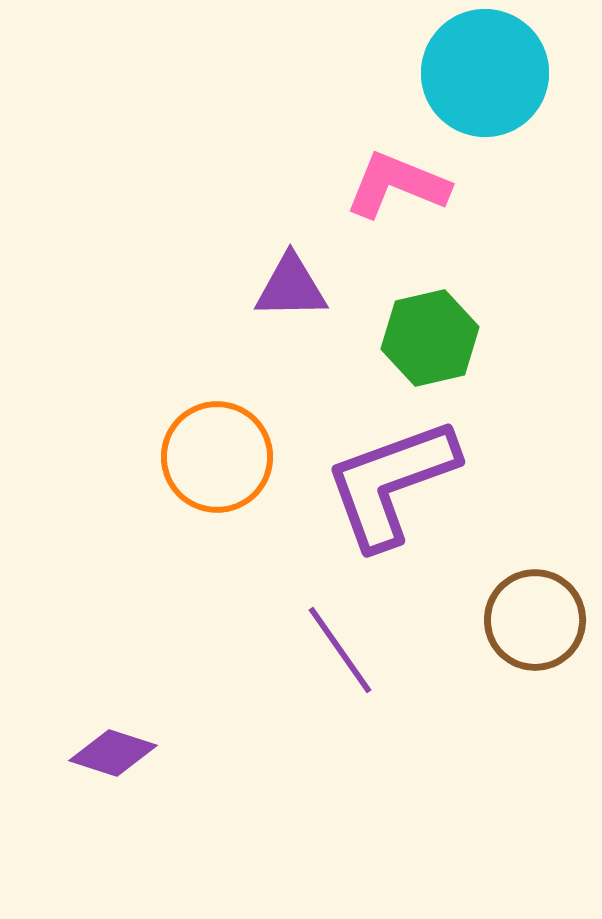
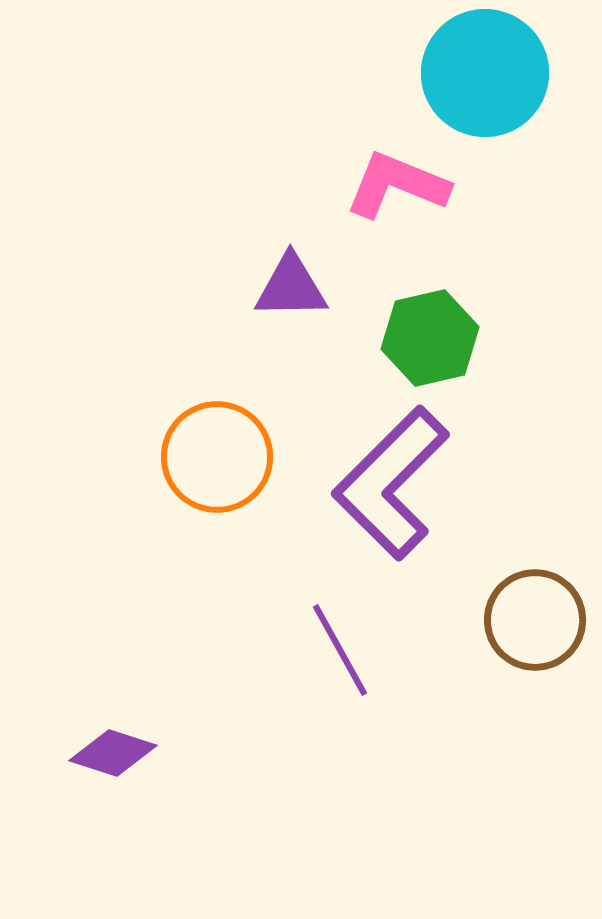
purple L-shape: rotated 25 degrees counterclockwise
purple line: rotated 6 degrees clockwise
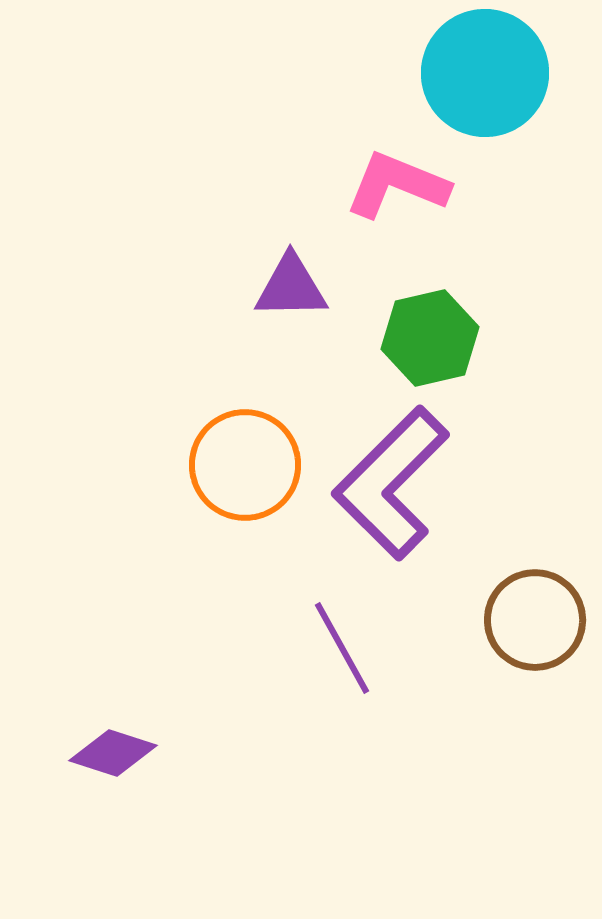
orange circle: moved 28 px right, 8 px down
purple line: moved 2 px right, 2 px up
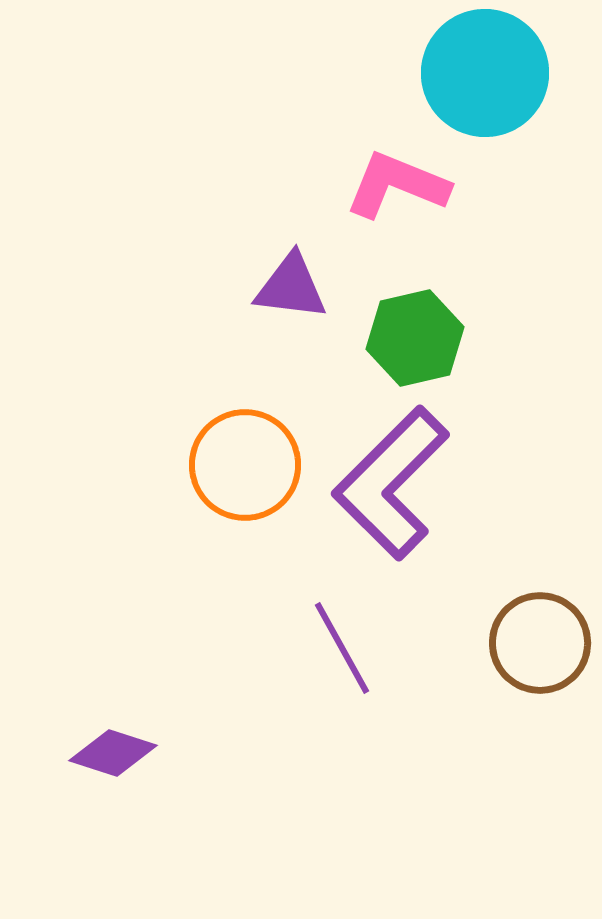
purple triangle: rotated 8 degrees clockwise
green hexagon: moved 15 px left
brown circle: moved 5 px right, 23 px down
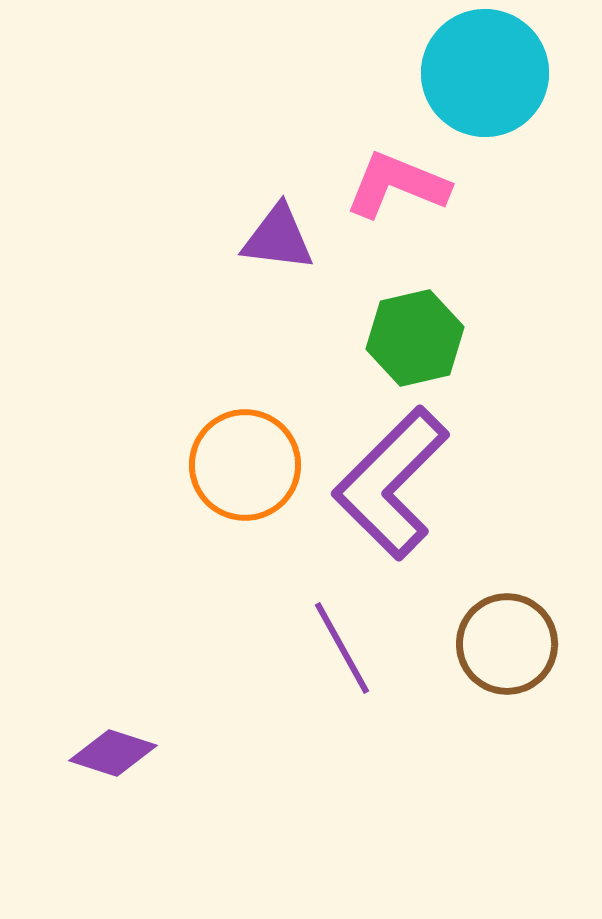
purple triangle: moved 13 px left, 49 px up
brown circle: moved 33 px left, 1 px down
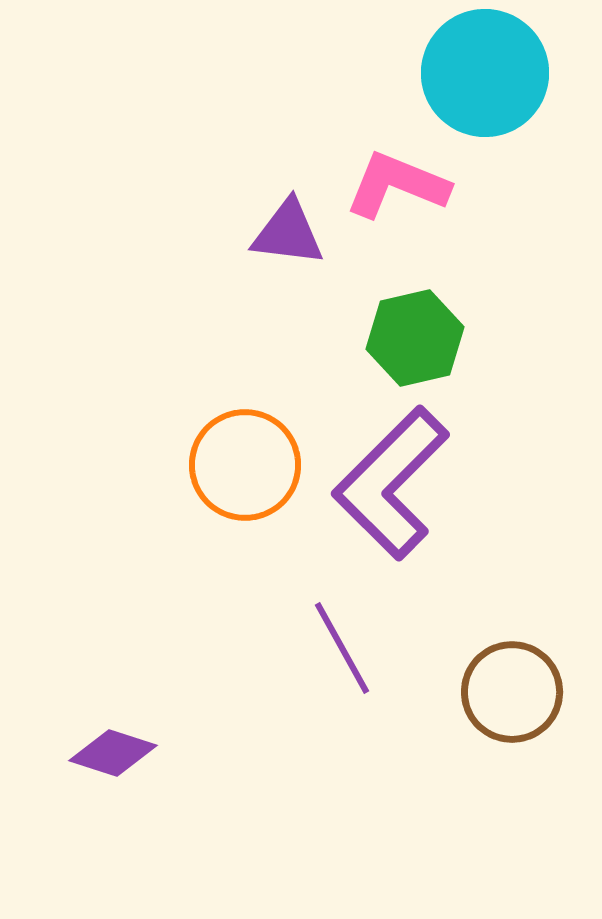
purple triangle: moved 10 px right, 5 px up
brown circle: moved 5 px right, 48 px down
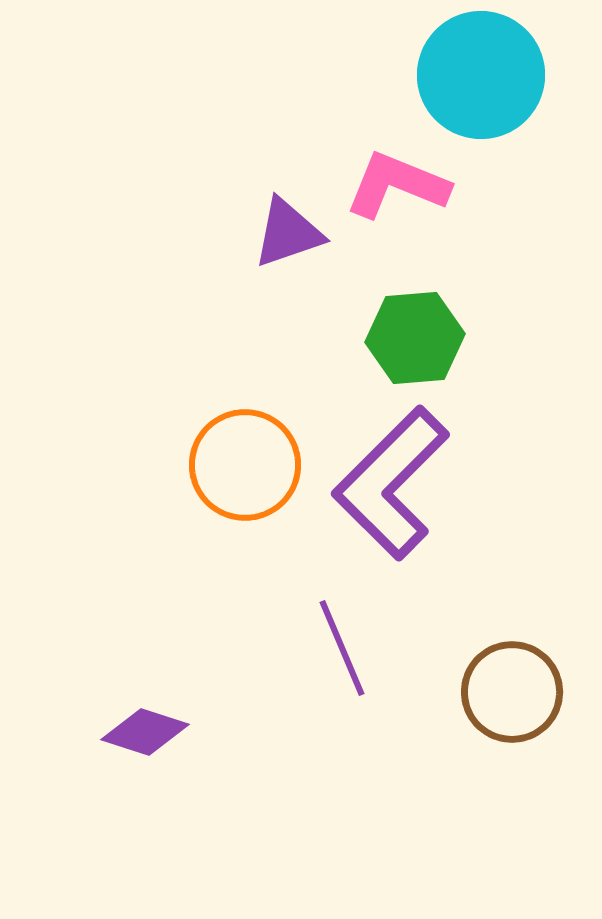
cyan circle: moved 4 px left, 2 px down
purple triangle: rotated 26 degrees counterclockwise
green hexagon: rotated 8 degrees clockwise
purple line: rotated 6 degrees clockwise
purple diamond: moved 32 px right, 21 px up
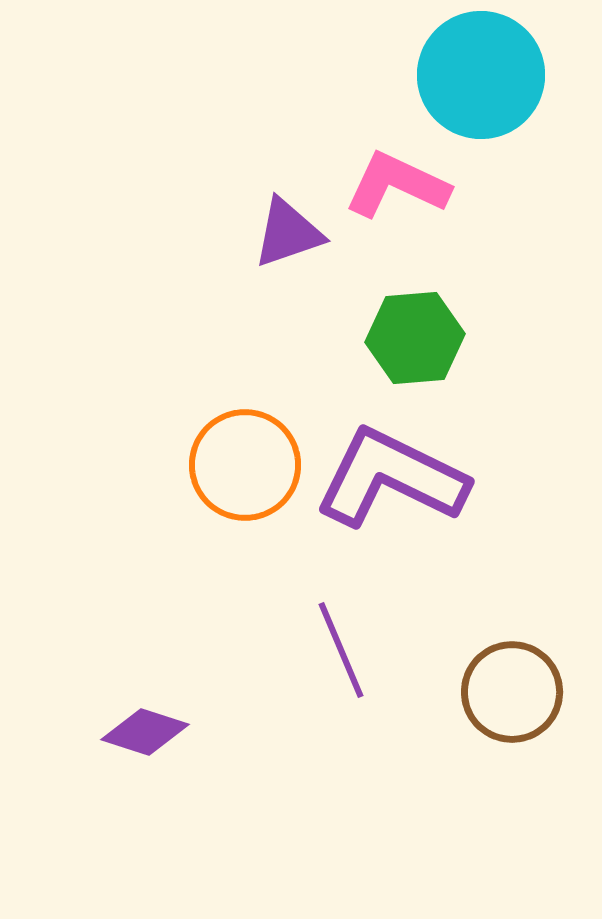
pink L-shape: rotated 3 degrees clockwise
purple L-shape: moved 5 px up; rotated 71 degrees clockwise
purple line: moved 1 px left, 2 px down
